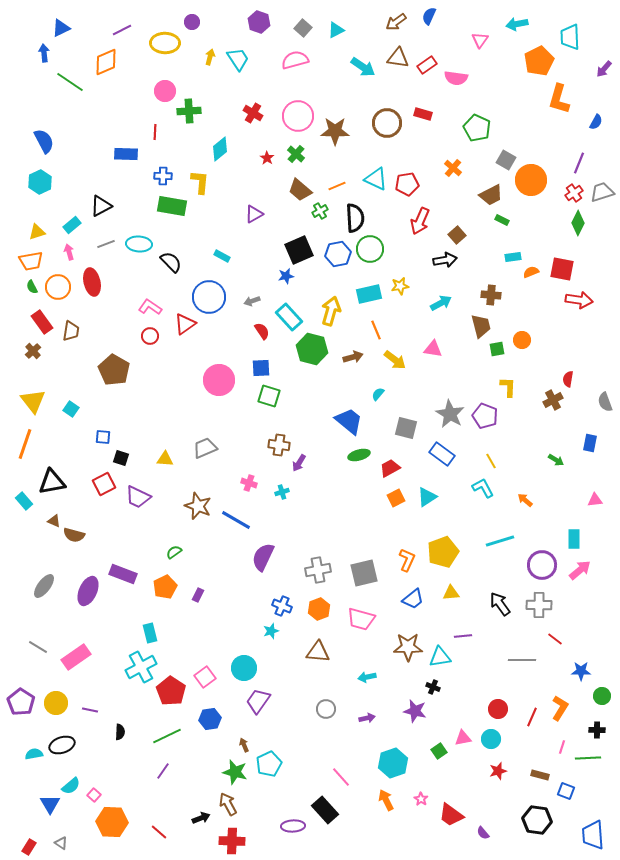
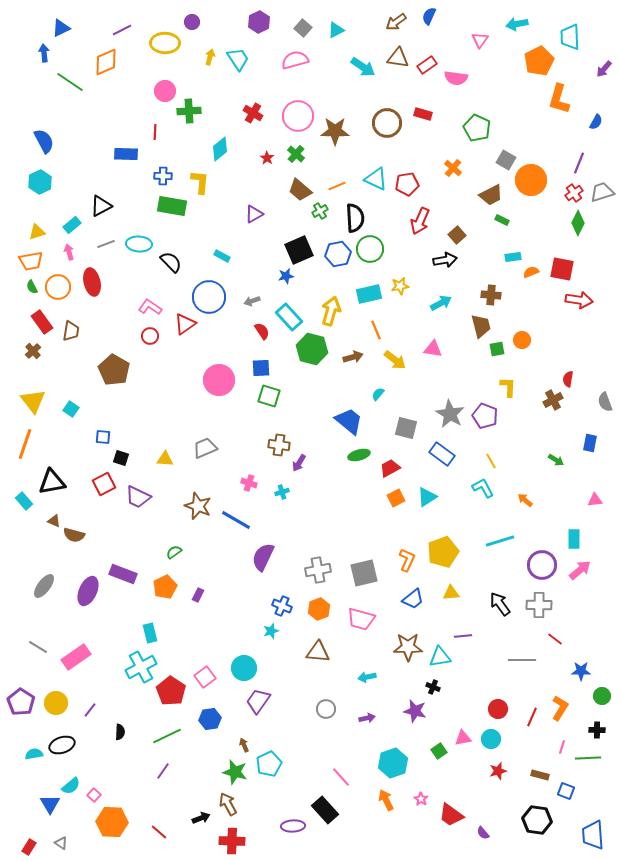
purple hexagon at (259, 22): rotated 15 degrees clockwise
purple line at (90, 710): rotated 63 degrees counterclockwise
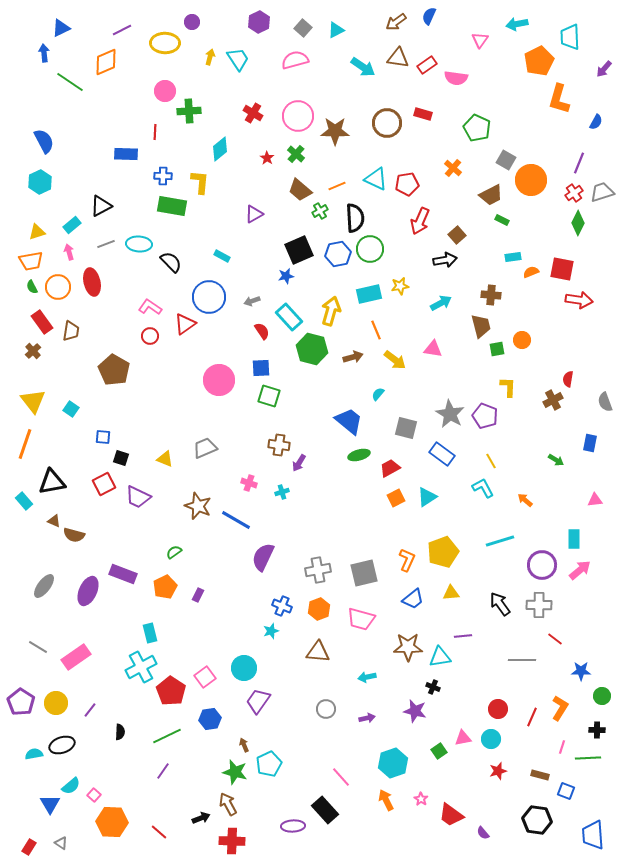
yellow triangle at (165, 459): rotated 18 degrees clockwise
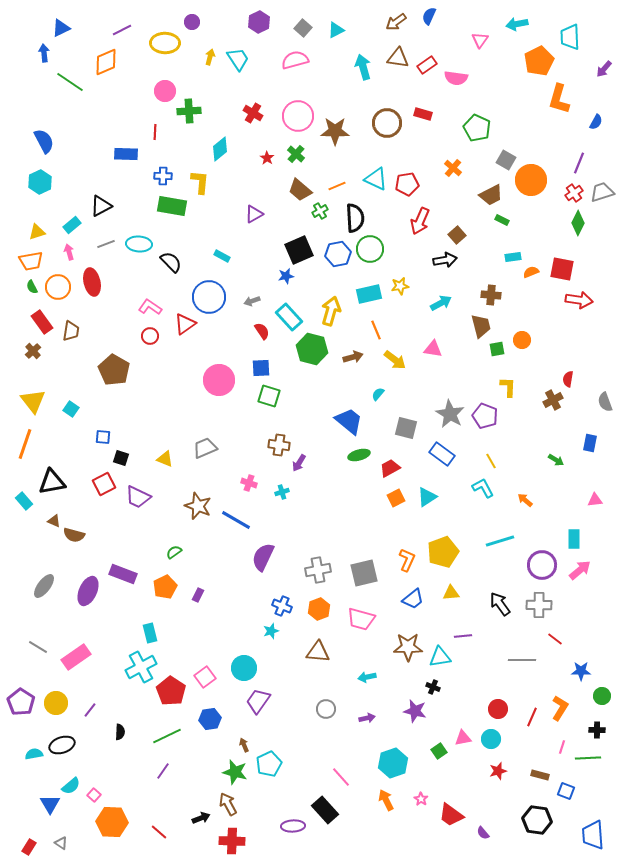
cyan arrow at (363, 67): rotated 140 degrees counterclockwise
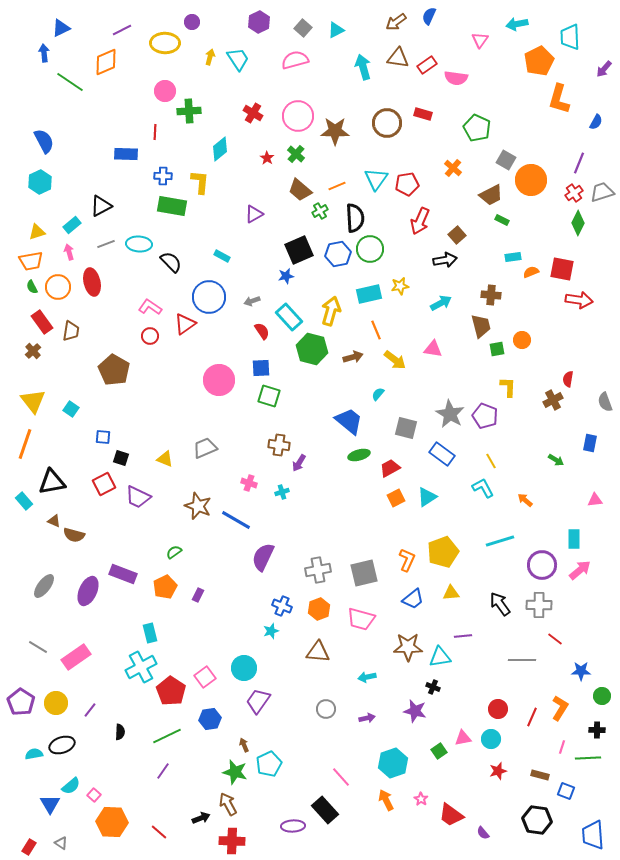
cyan triangle at (376, 179): rotated 40 degrees clockwise
